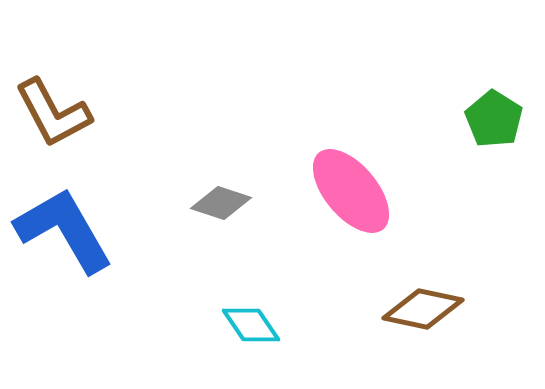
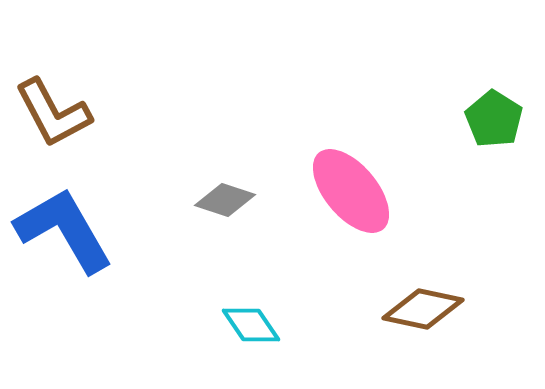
gray diamond: moved 4 px right, 3 px up
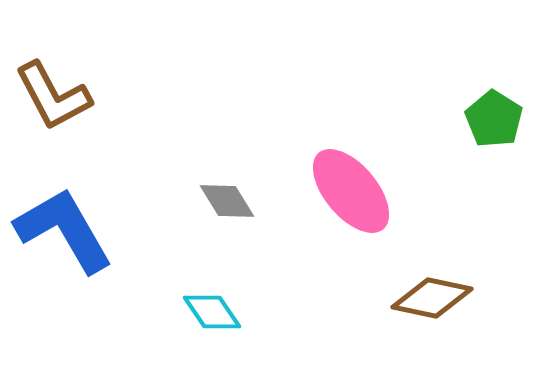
brown L-shape: moved 17 px up
gray diamond: moved 2 px right, 1 px down; rotated 40 degrees clockwise
brown diamond: moved 9 px right, 11 px up
cyan diamond: moved 39 px left, 13 px up
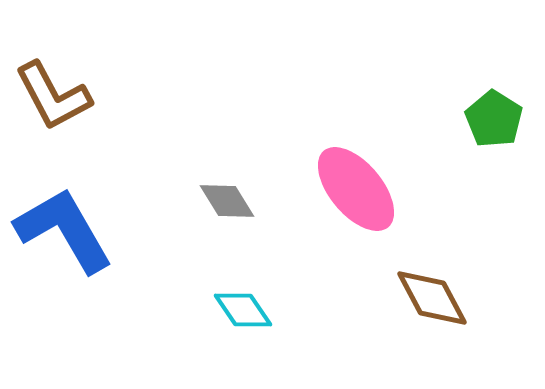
pink ellipse: moved 5 px right, 2 px up
brown diamond: rotated 50 degrees clockwise
cyan diamond: moved 31 px right, 2 px up
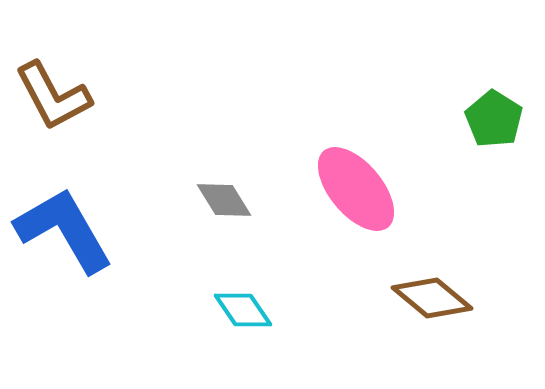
gray diamond: moved 3 px left, 1 px up
brown diamond: rotated 22 degrees counterclockwise
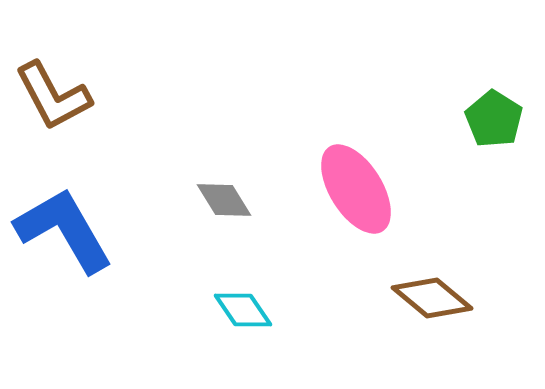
pink ellipse: rotated 8 degrees clockwise
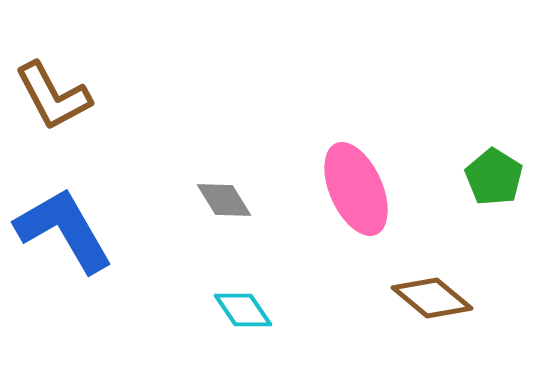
green pentagon: moved 58 px down
pink ellipse: rotated 8 degrees clockwise
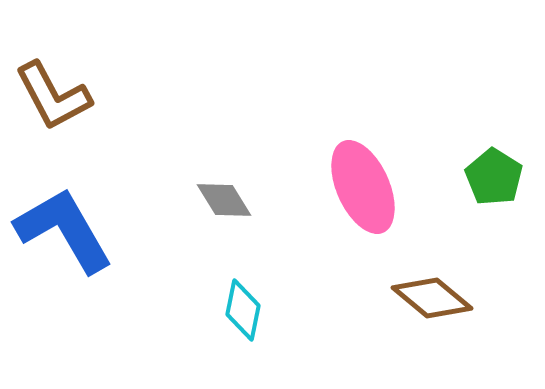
pink ellipse: moved 7 px right, 2 px up
cyan diamond: rotated 46 degrees clockwise
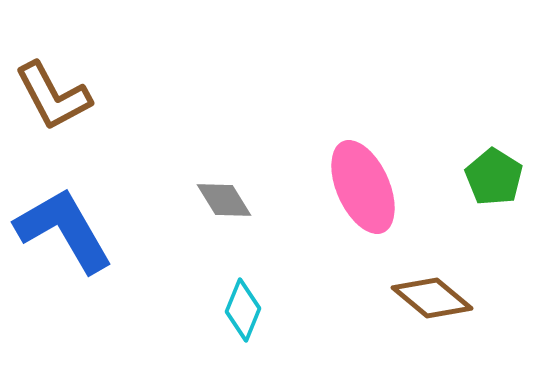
cyan diamond: rotated 10 degrees clockwise
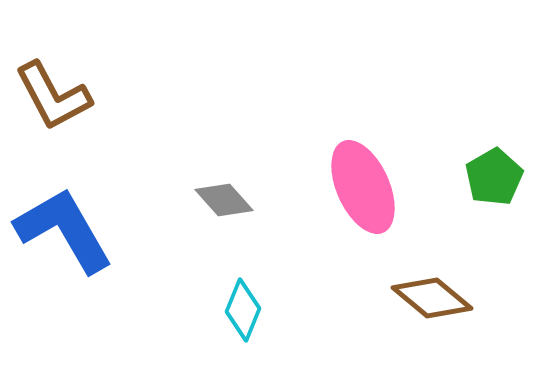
green pentagon: rotated 10 degrees clockwise
gray diamond: rotated 10 degrees counterclockwise
